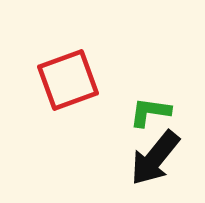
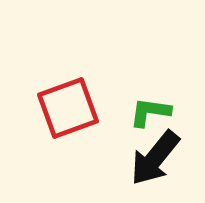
red square: moved 28 px down
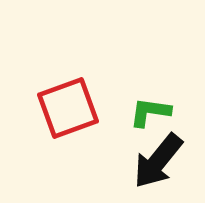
black arrow: moved 3 px right, 3 px down
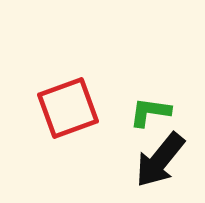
black arrow: moved 2 px right, 1 px up
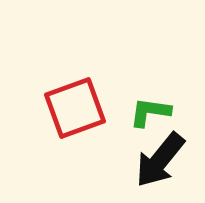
red square: moved 7 px right
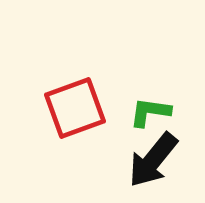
black arrow: moved 7 px left
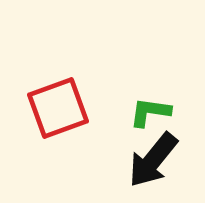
red square: moved 17 px left
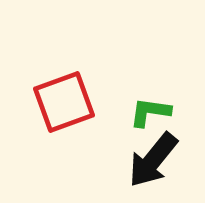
red square: moved 6 px right, 6 px up
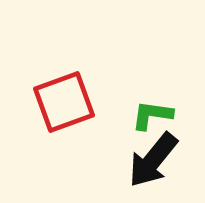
green L-shape: moved 2 px right, 3 px down
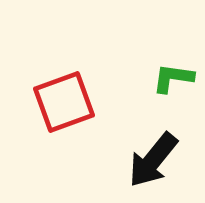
green L-shape: moved 21 px right, 37 px up
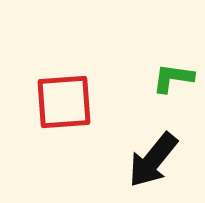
red square: rotated 16 degrees clockwise
